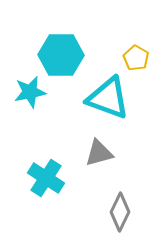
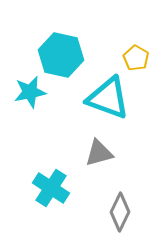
cyan hexagon: rotated 12 degrees clockwise
cyan cross: moved 5 px right, 10 px down
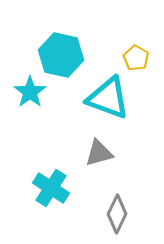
cyan star: rotated 24 degrees counterclockwise
gray diamond: moved 3 px left, 2 px down
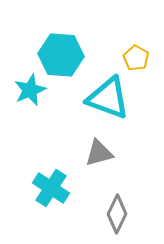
cyan hexagon: rotated 9 degrees counterclockwise
cyan star: moved 2 px up; rotated 12 degrees clockwise
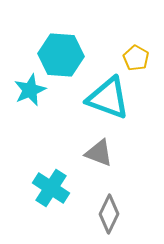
gray triangle: rotated 36 degrees clockwise
gray diamond: moved 8 px left
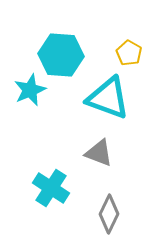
yellow pentagon: moved 7 px left, 5 px up
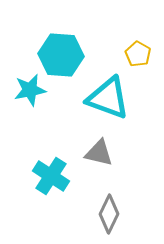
yellow pentagon: moved 9 px right, 1 px down
cyan star: rotated 12 degrees clockwise
gray triangle: rotated 8 degrees counterclockwise
cyan cross: moved 12 px up
